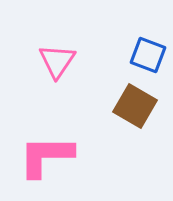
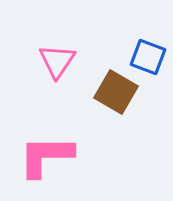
blue square: moved 2 px down
brown square: moved 19 px left, 14 px up
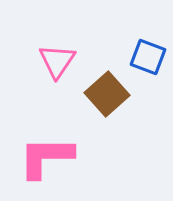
brown square: moved 9 px left, 2 px down; rotated 18 degrees clockwise
pink L-shape: moved 1 px down
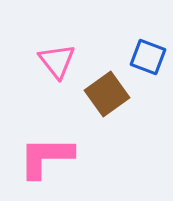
pink triangle: rotated 12 degrees counterclockwise
brown square: rotated 6 degrees clockwise
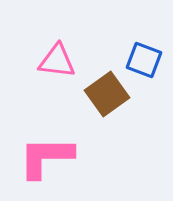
blue square: moved 4 px left, 3 px down
pink triangle: rotated 45 degrees counterclockwise
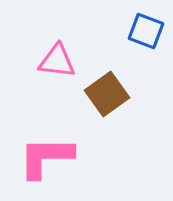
blue square: moved 2 px right, 29 px up
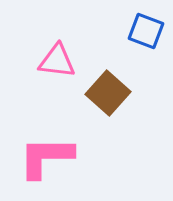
brown square: moved 1 px right, 1 px up; rotated 12 degrees counterclockwise
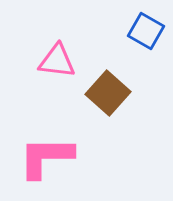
blue square: rotated 9 degrees clockwise
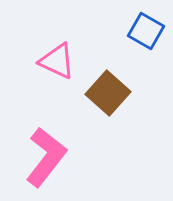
pink triangle: rotated 18 degrees clockwise
pink L-shape: rotated 128 degrees clockwise
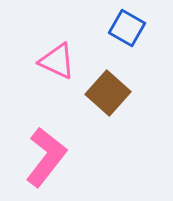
blue square: moved 19 px left, 3 px up
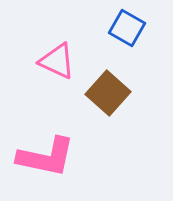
pink L-shape: rotated 64 degrees clockwise
